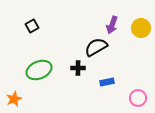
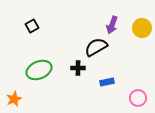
yellow circle: moved 1 px right
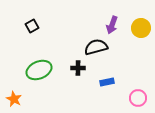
yellow circle: moved 1 px left
black semicircle: rotated 15 degrees clockwise
orange star: rotated 21 degrees counterclockwise
